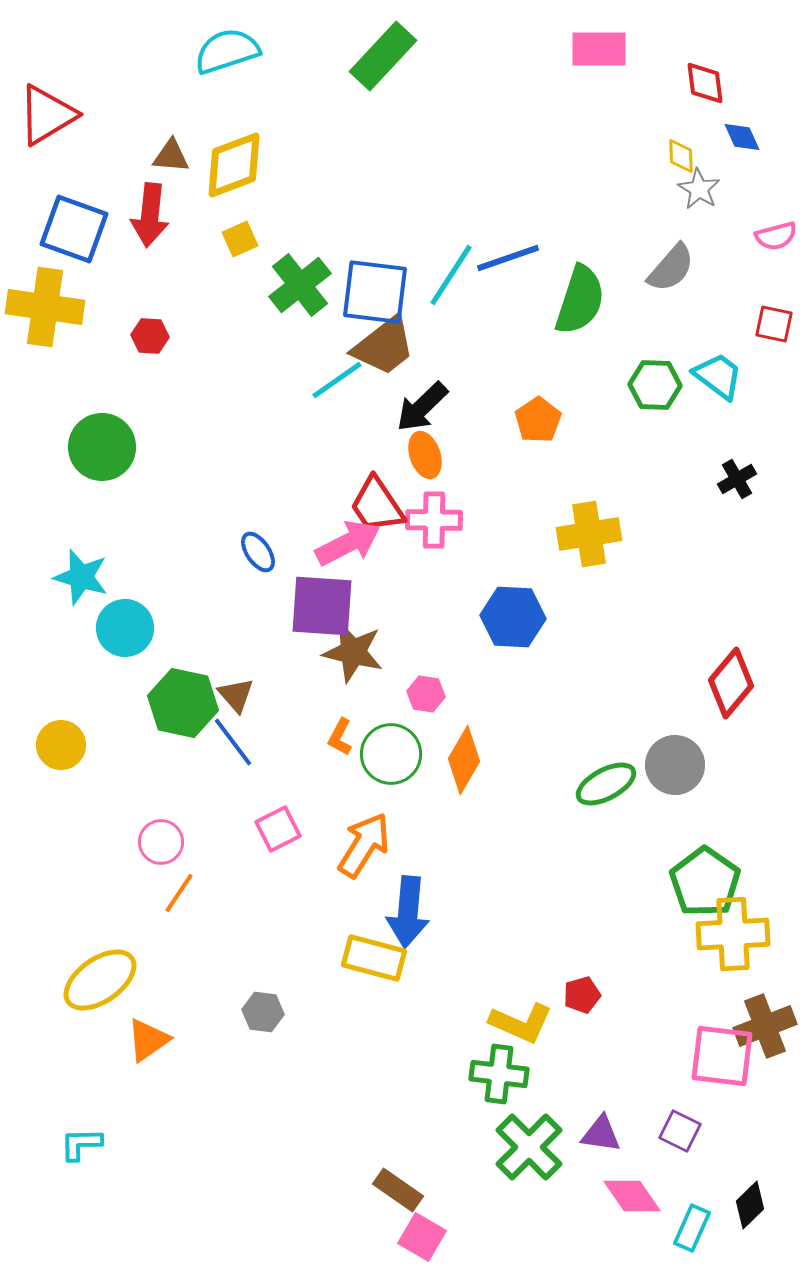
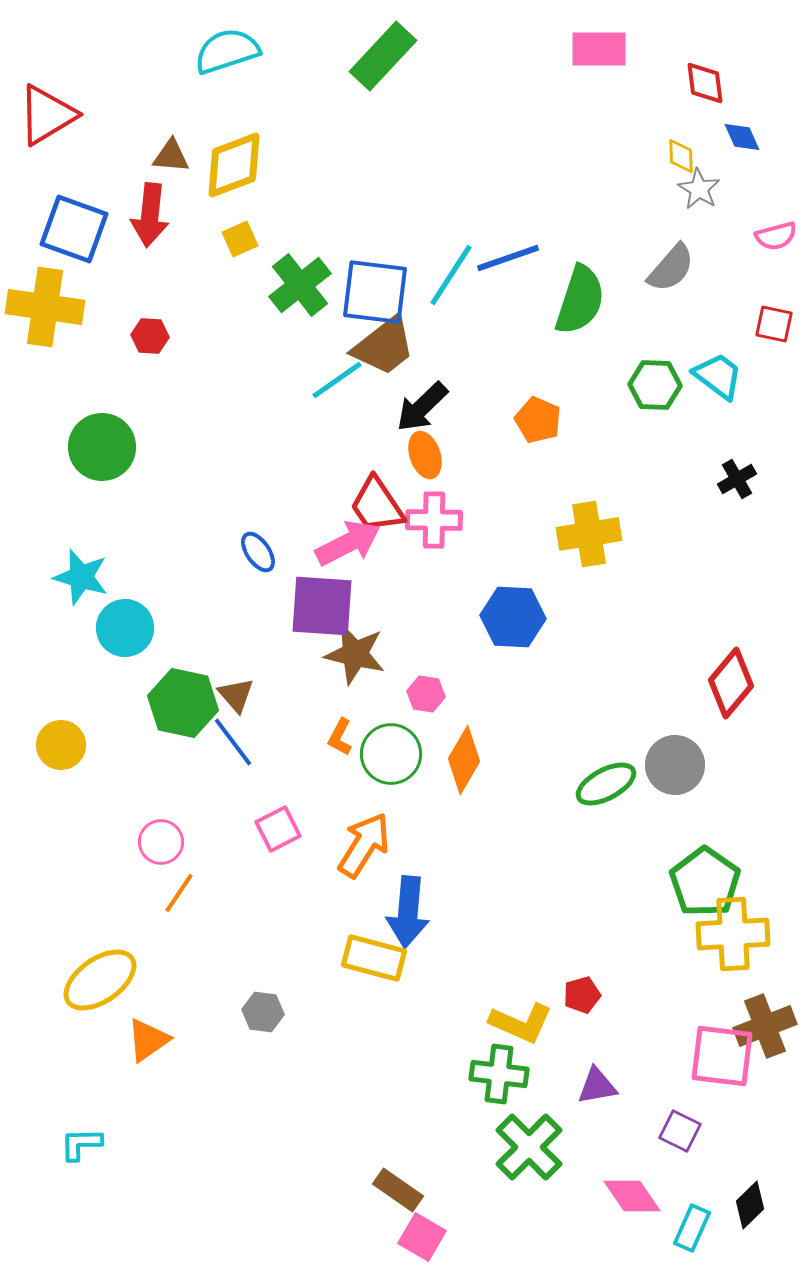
orange pentagon at (538, 420): rotated 15 degrees counterclockwise
brown star at (353, 652): moved 2 px right, 2 px down
purple triangle at (601, 1134): moved 4 px left, 48 px up; rotated 18 degrees counterclockwise
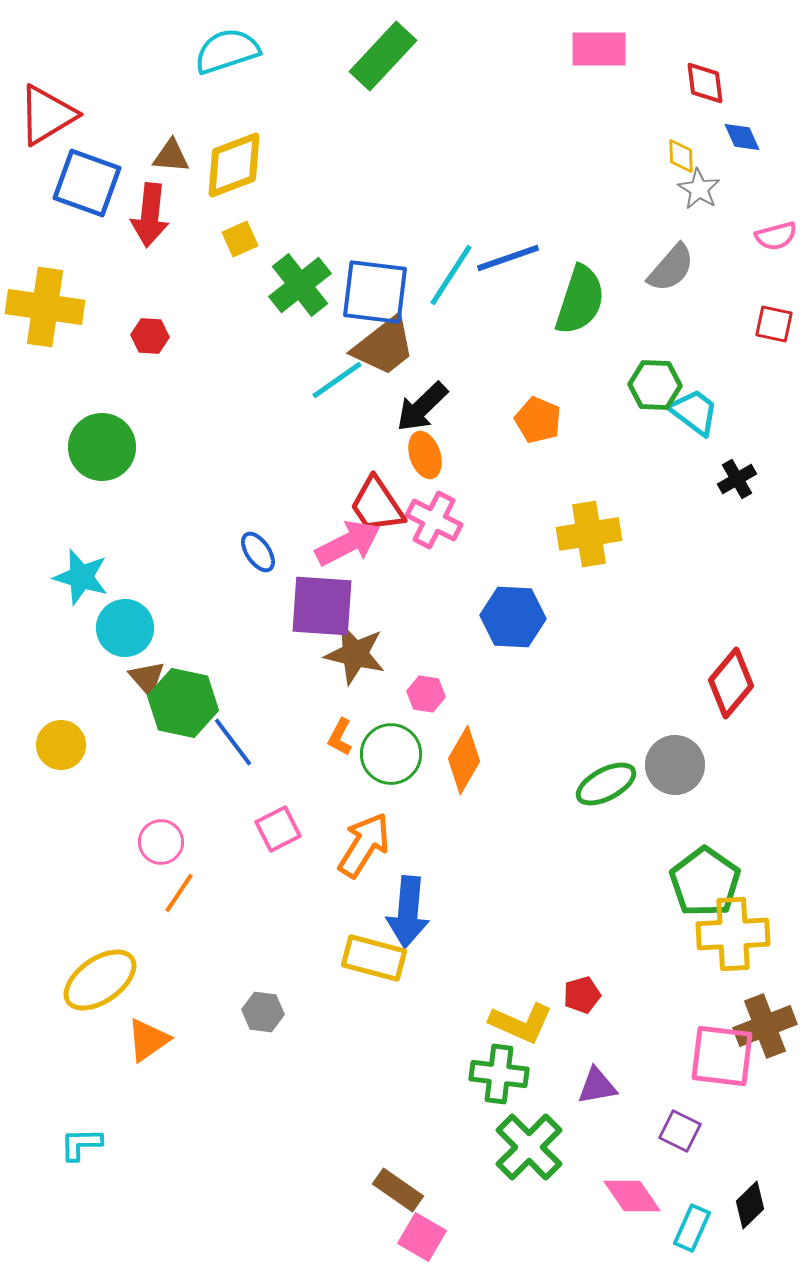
blue square at (74, 229): moved 13 px right, 46 px up
cyan trapezoid at (718, 376): moved 24 px left, 36 px down
pink cross at (434, 520): rotated 26 degrees clockwise
brown triangle at (236, 695): moved 89 px left, 17 px up
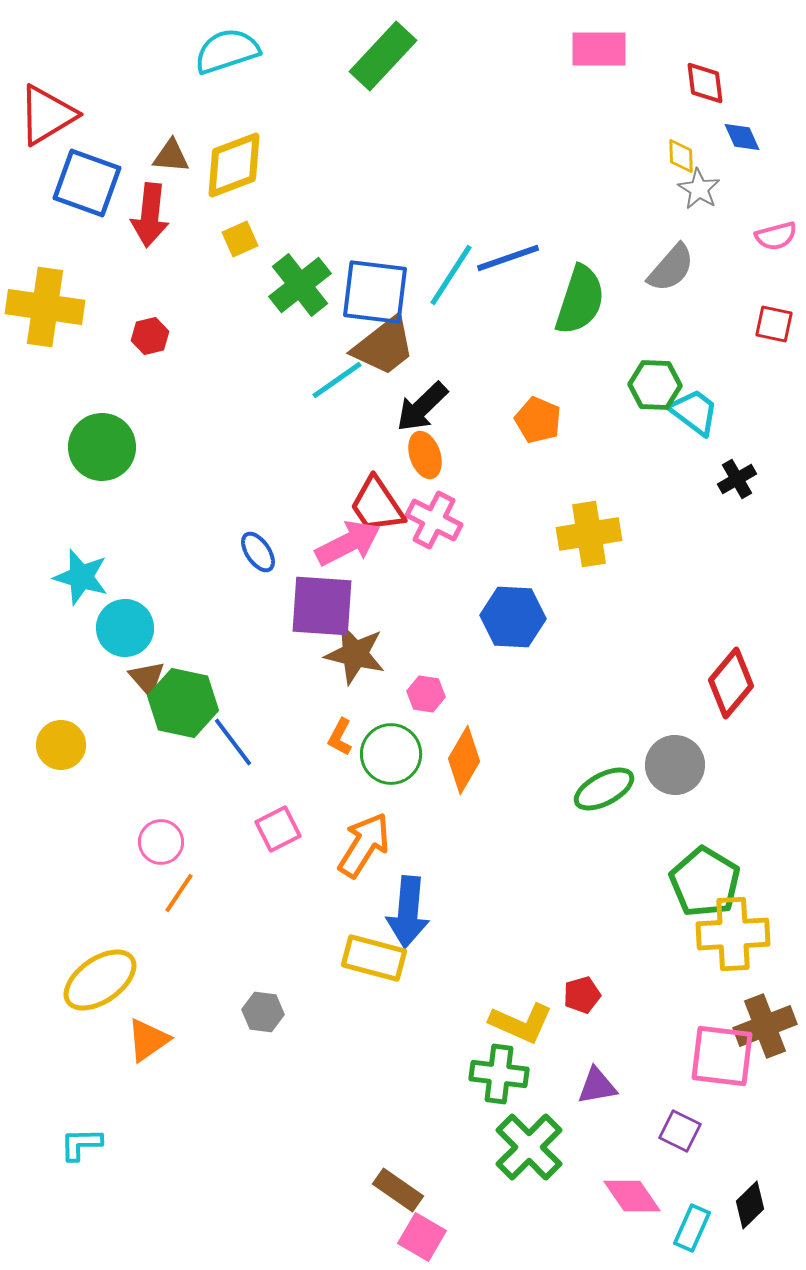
red hexagon at (150, 336): rotated 18 degrees counterclockwise
green ellipse at (606, 784): moved 2 px left, 5 px down
green pentagon at (705, 882): rotated 4 degrees counterclockwise
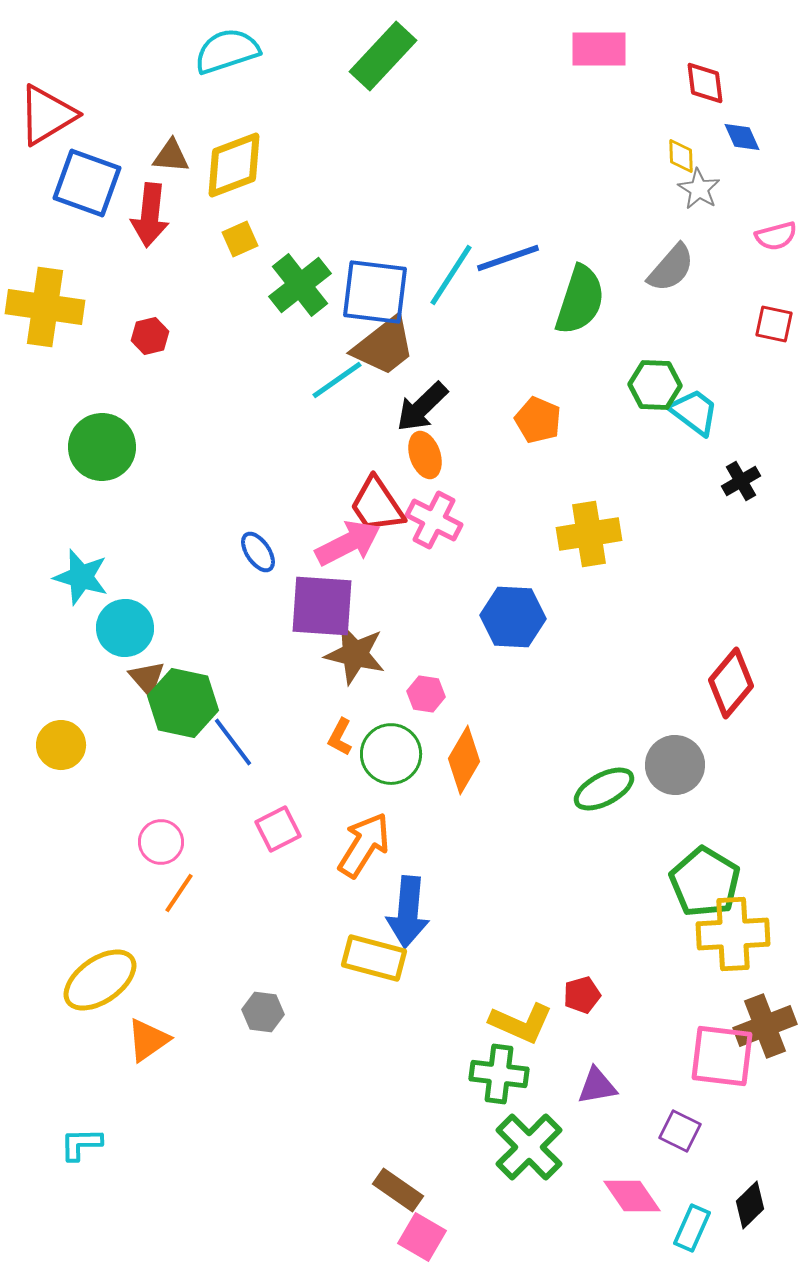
black cross at (737, 479): moved 4 px right, 2 px down
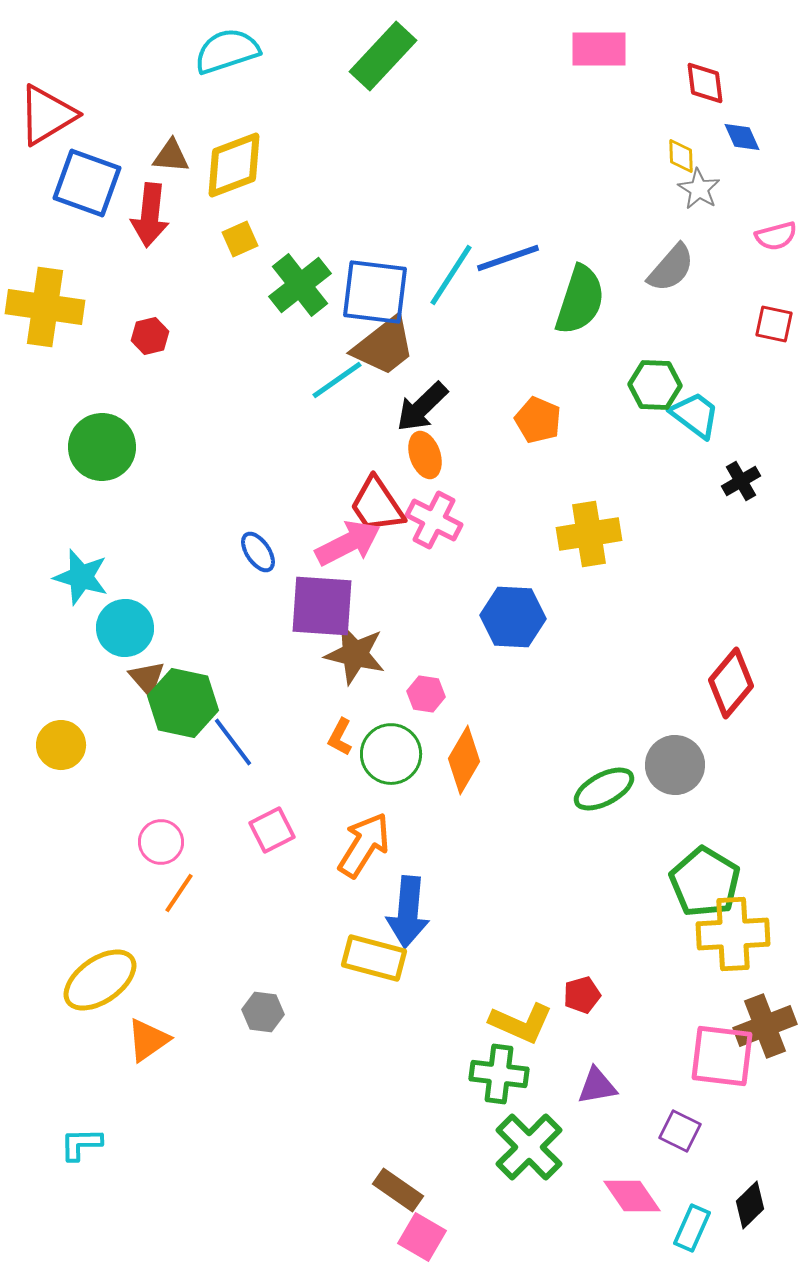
cyan trapezoid at (694, 412): moved 1 px right, 3 px down
pink square at (278, 829): moved 6 px left, 1 px down
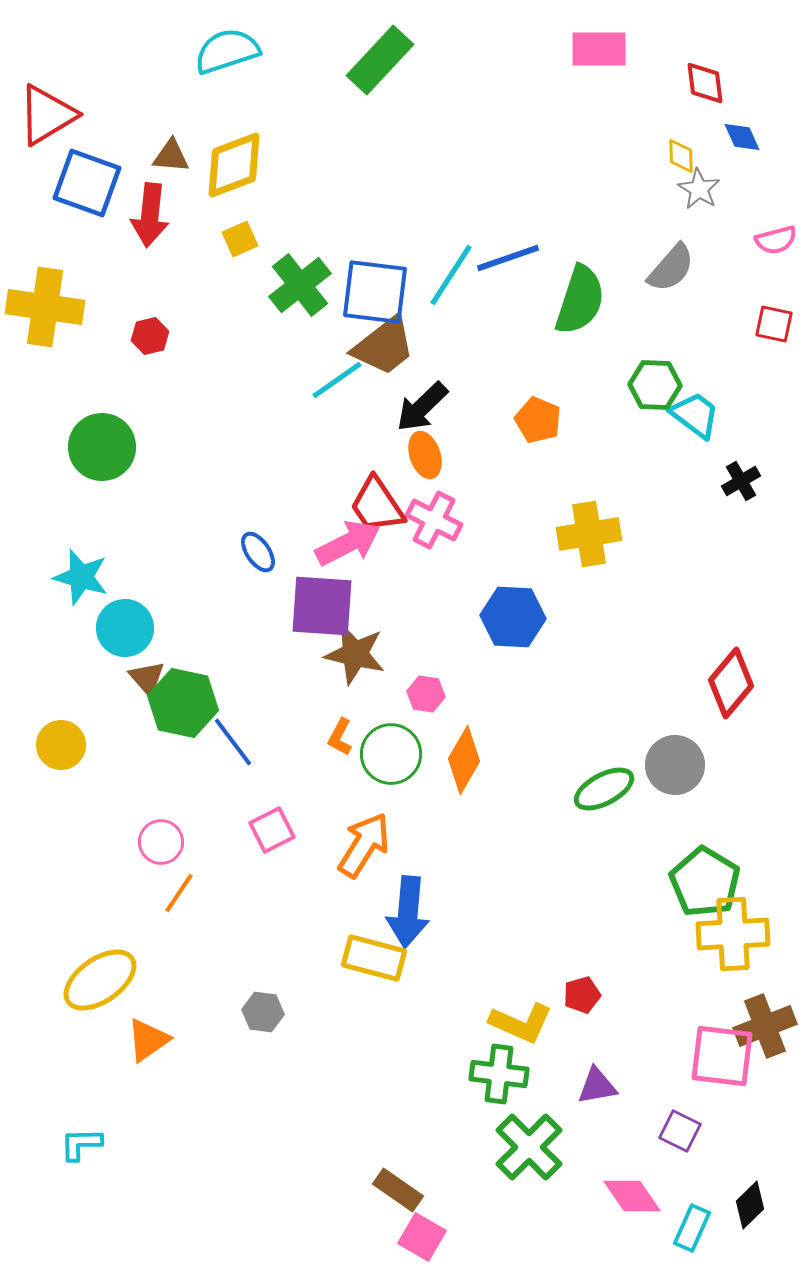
green rectangle at (383, 56): moved 3 px left, 4 px down
pink semicircle at (776, 236): moved 4 px down
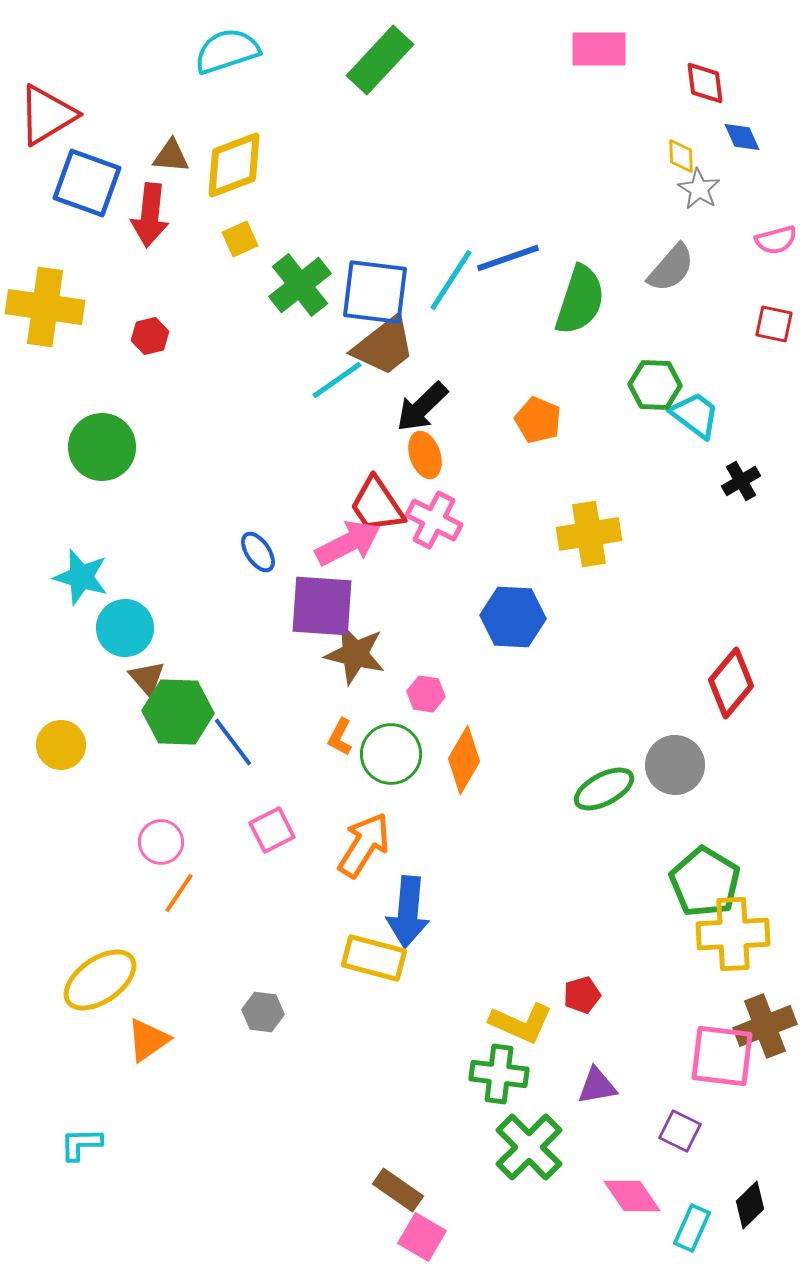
cyan line at (451, 275): moved 5 px down
green hexagon at (183, 703): moved 5 px left, 9 px down; rotated 10 degrees counterclockwise
